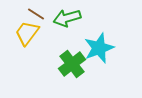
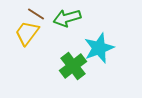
green cross: moved 1 px right, 2 px down
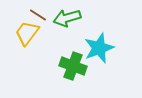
brown line: moved 2 px right, 1 px down
green cross: rotated 32 degrees counterclockwise
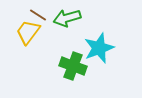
yellow trapezoid: moved 1 px right, 1 px up
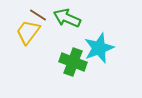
green arrow: rotated 40 degrees clockwise
green cross: moved 4 px up
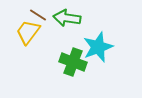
green arrow: rotated 16 degrees counterclockwise
cyan star: moved 1 px left, 1 px up
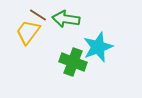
green arrow: moved 1 px left, 1 px down
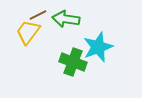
brown line: rotated 60 degrees counterclockwise
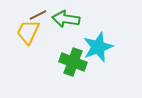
yellow trapezoid: rotated 12 degrees counterclockwise
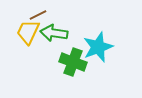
green arrow: moved 12 px left, 14 px down
